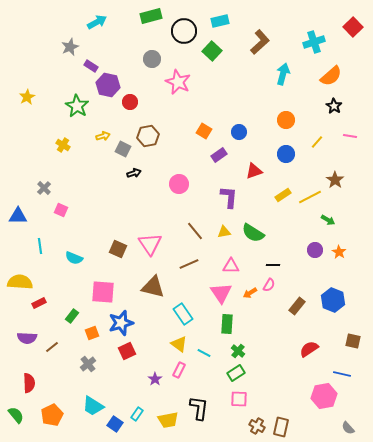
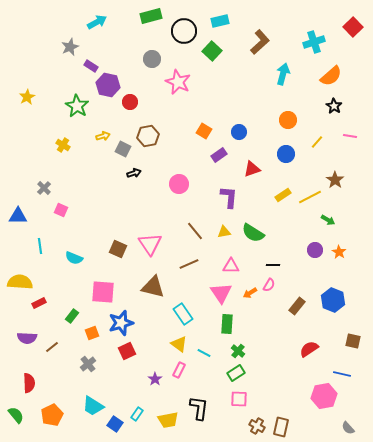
orange circle at (286, 120): moved 2 px right
red triangle at (254, 171): moved 2 px left, 2 px up
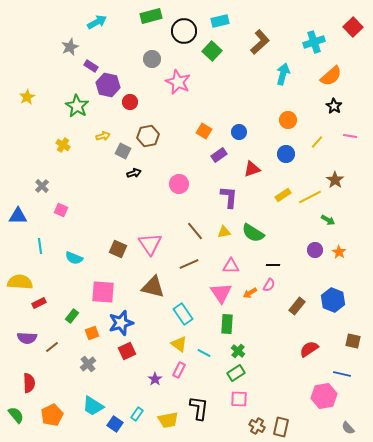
gray square at (123, 149): moved 2 px down
gray cross at (44, 188): moved 2 px left, 2 px up
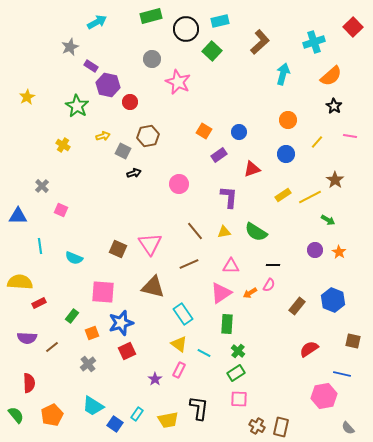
black circle at (184, 31): moved 2 px right, 2 px up
green semicircle at (253, 233): moved 3 px right, 1 px up
pink triangle at (221, 293): rotated 30 degrees clockwise
